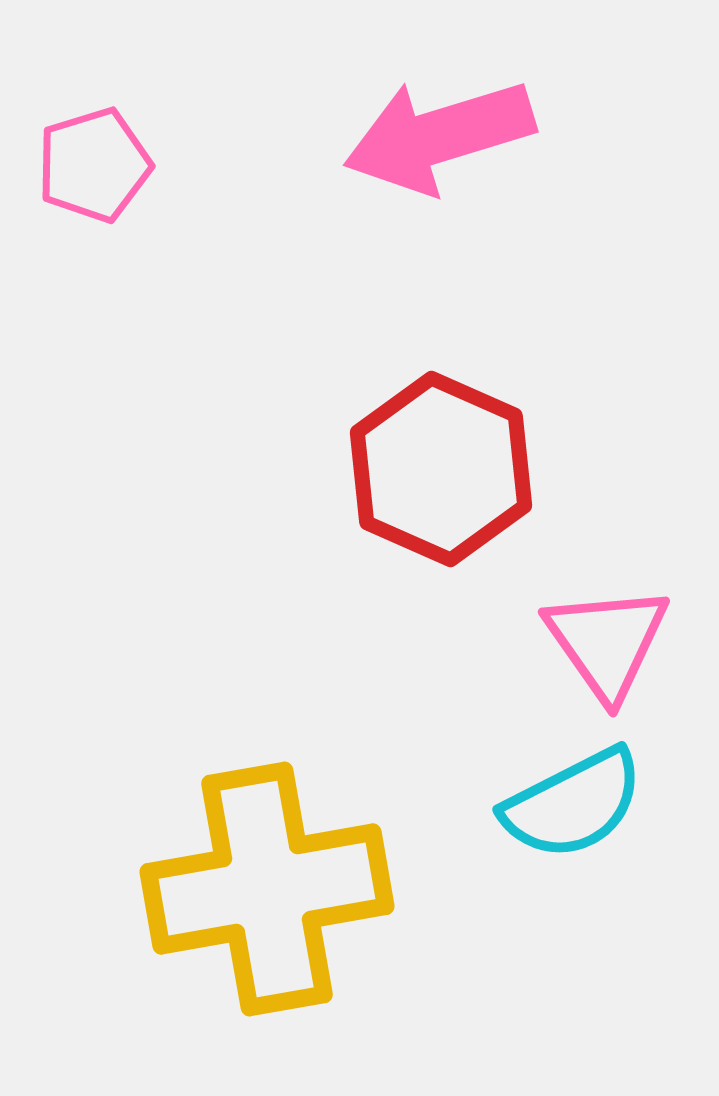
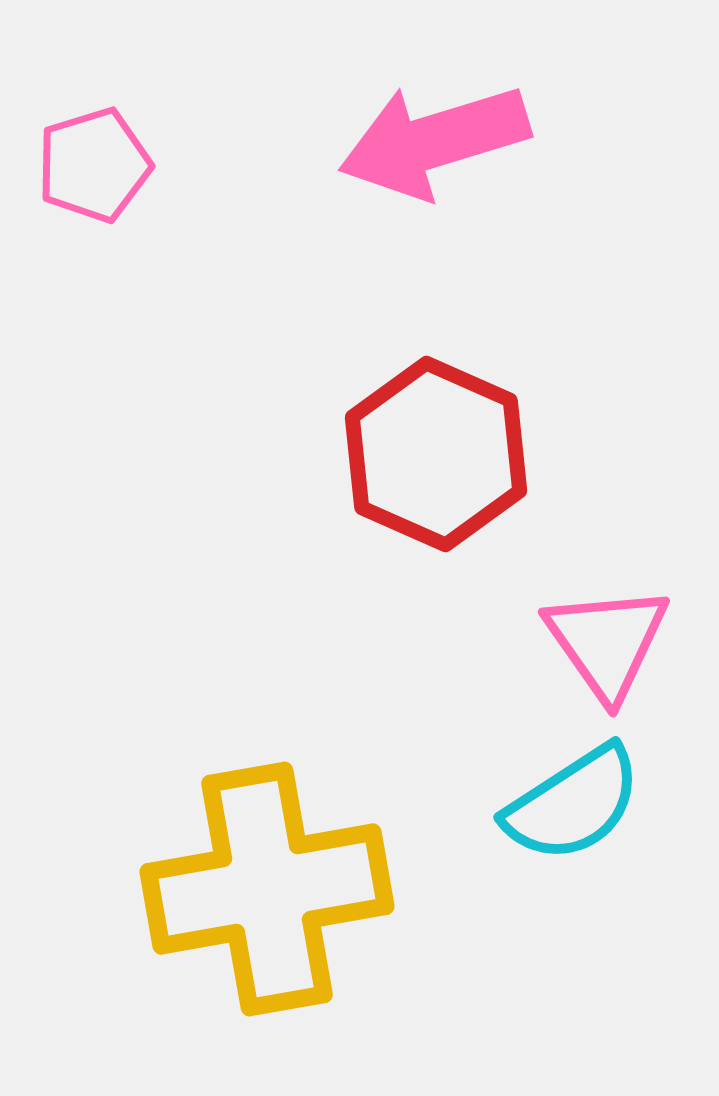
pink arrow: moved 5 px left, 5 px down
red hexagon: moved 5 px left, 15 px up
cyan semicircle: rotated 6 degrees counterclockwise
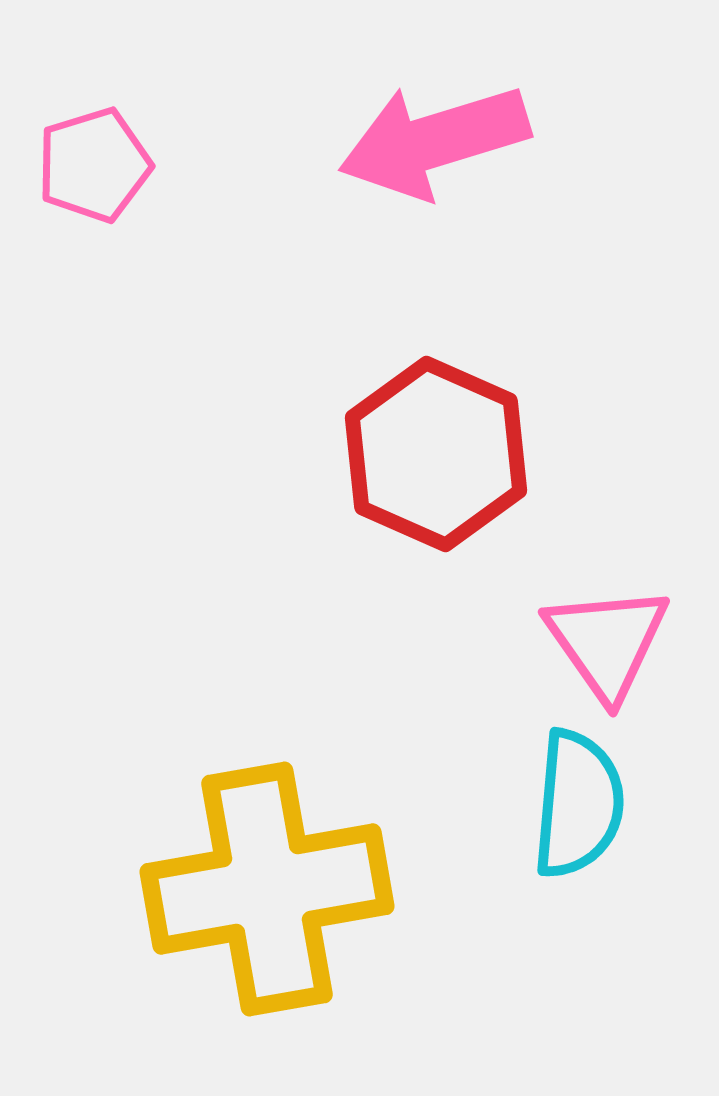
cyan semicircle: moved 5 px right; rotated 52 degrees counterclockwise
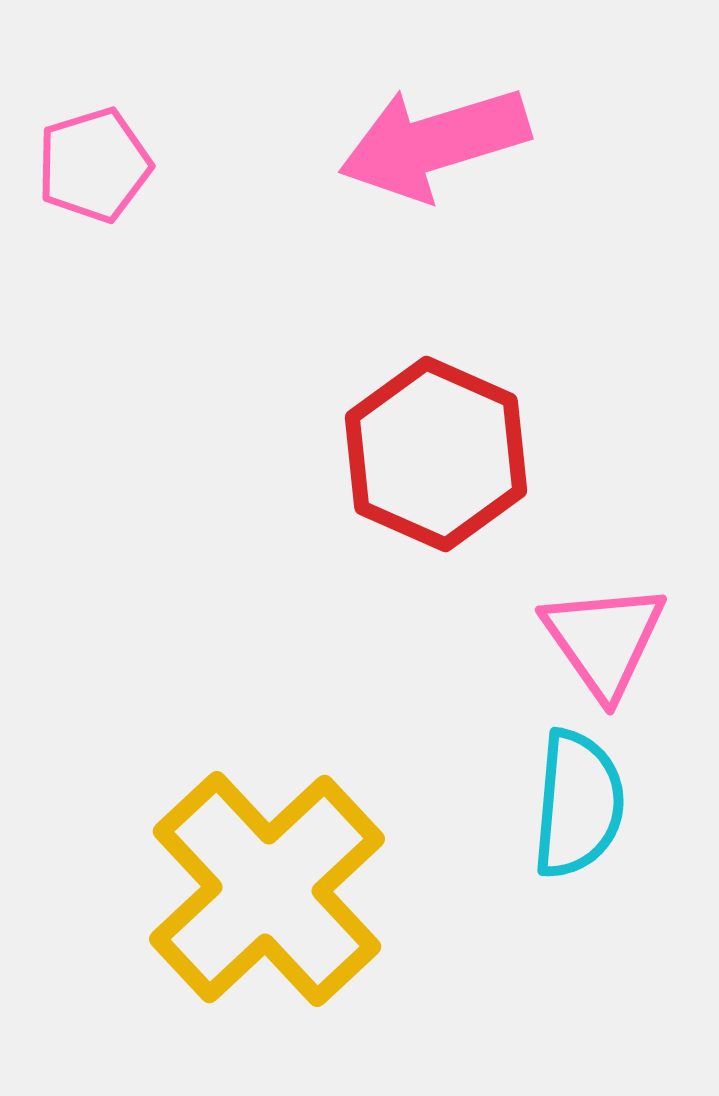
pink arrow: moved 2 px down
pink triangle: moved 3 px left, 2 px up
yellow cross: rotated 33 degrees counterclockwise
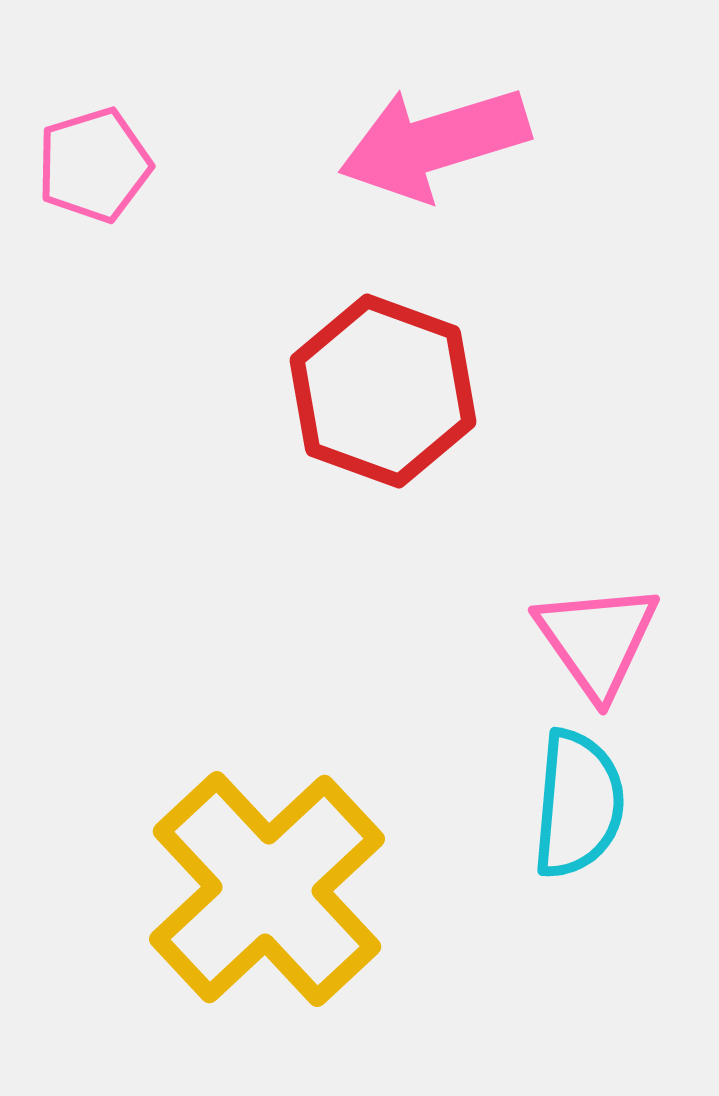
red hexagon: moved 53 px left, 63 px up; rotated 4 degrees counterclockwise
pink triangle: moved 7 px left
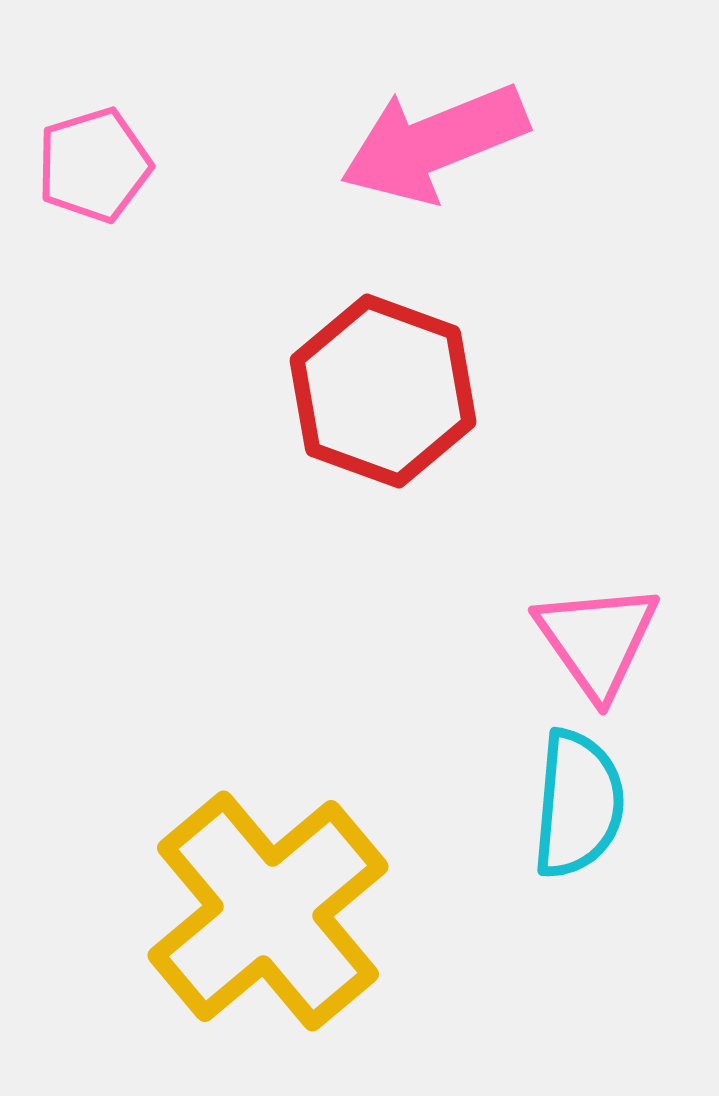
pink arrow: rotated 5 degrees counterclockwise
yellow cross: moved 1 px right, 22 px down; rotated 3 degrees clockwise
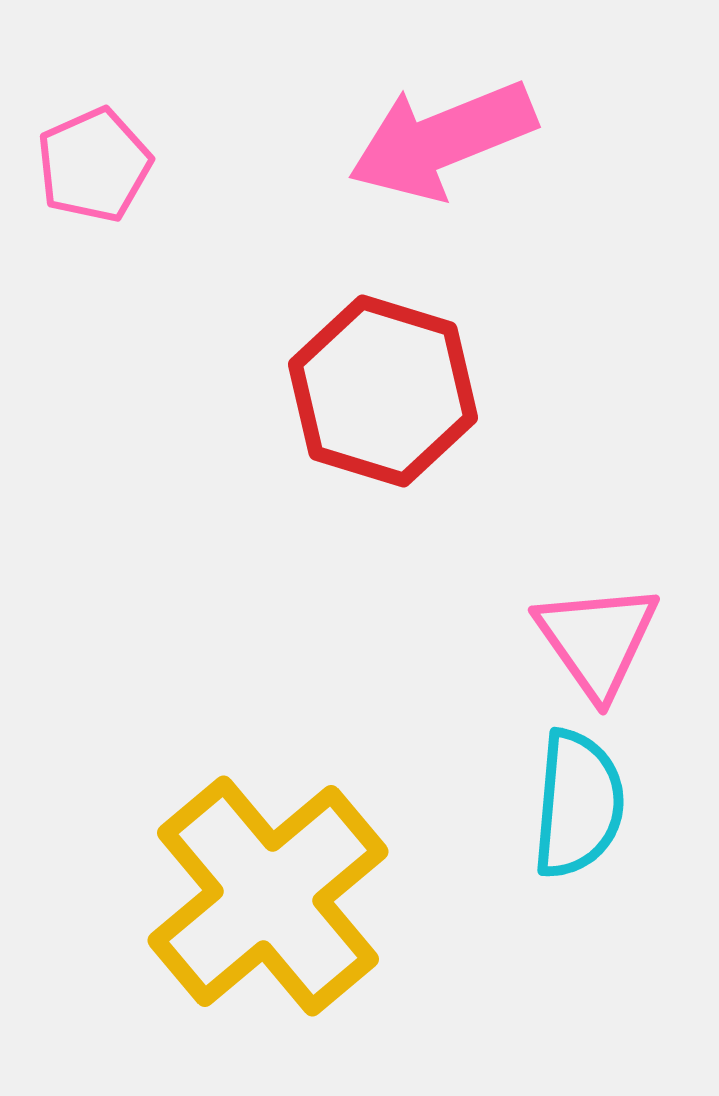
pink arrow: moved 8 px right, 3 px up
pink pentagon: rotated 7 degrees counterclockwise
red hexagon: rotated 3 degrees counterclockwise
yellow cross: moved 15 px up
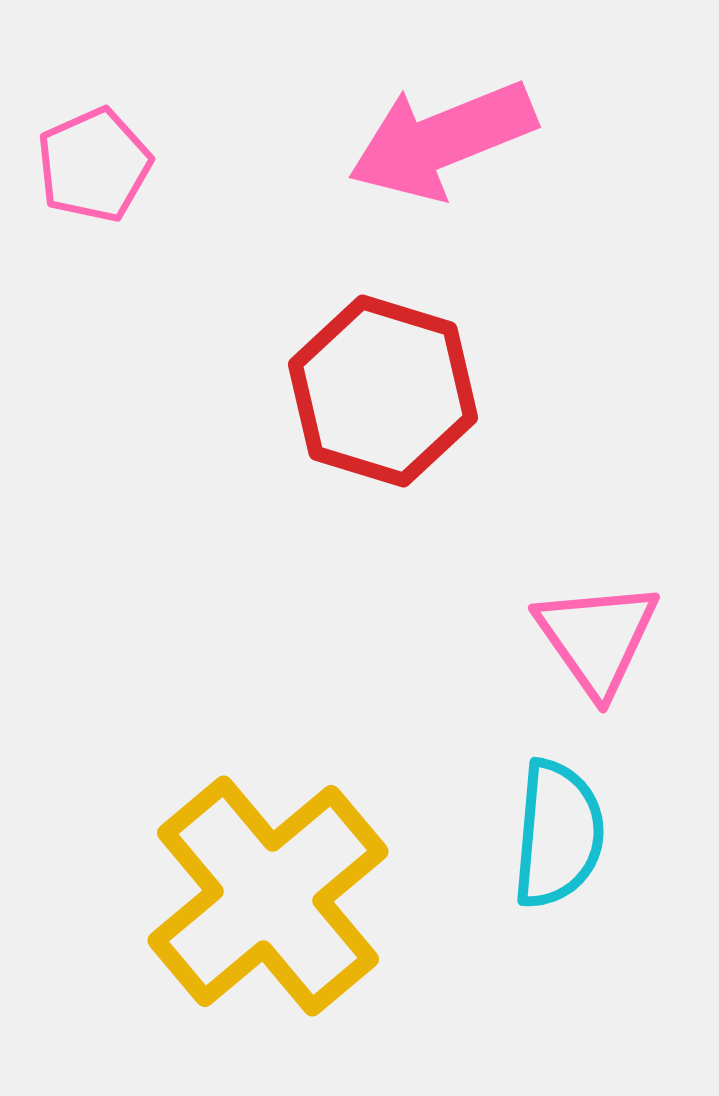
pink triangle: moved 2 px up
cyan semicircle: moved 20 px left, 30 px down
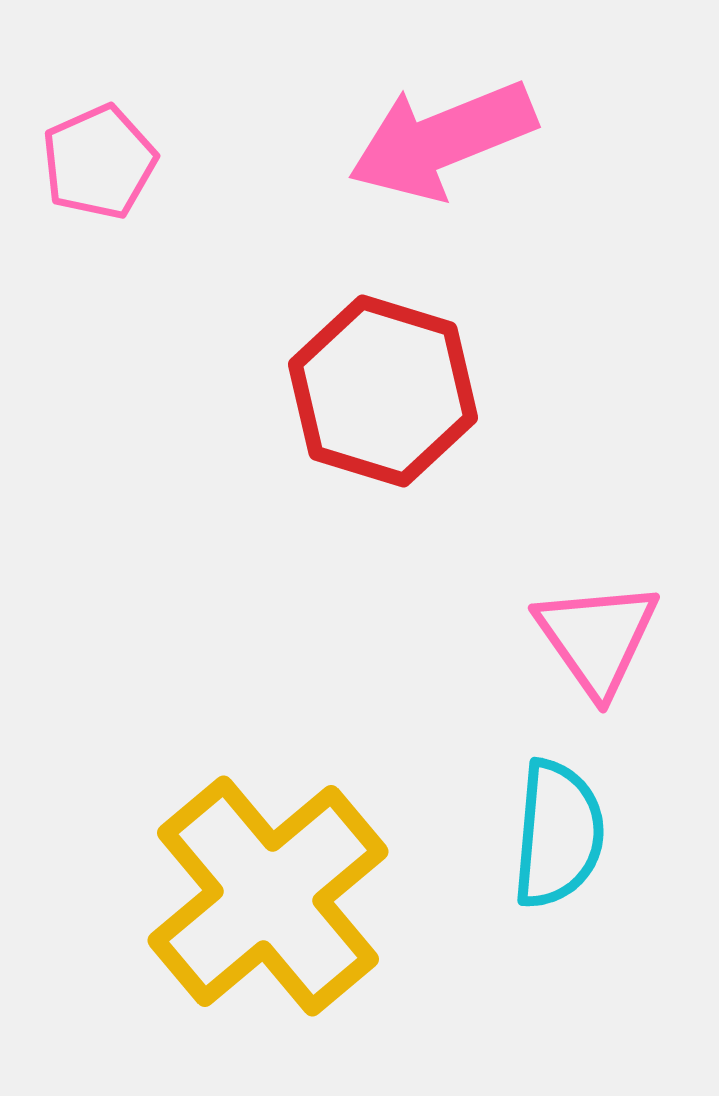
pink pentagon: moved 5 px right, 3 px up
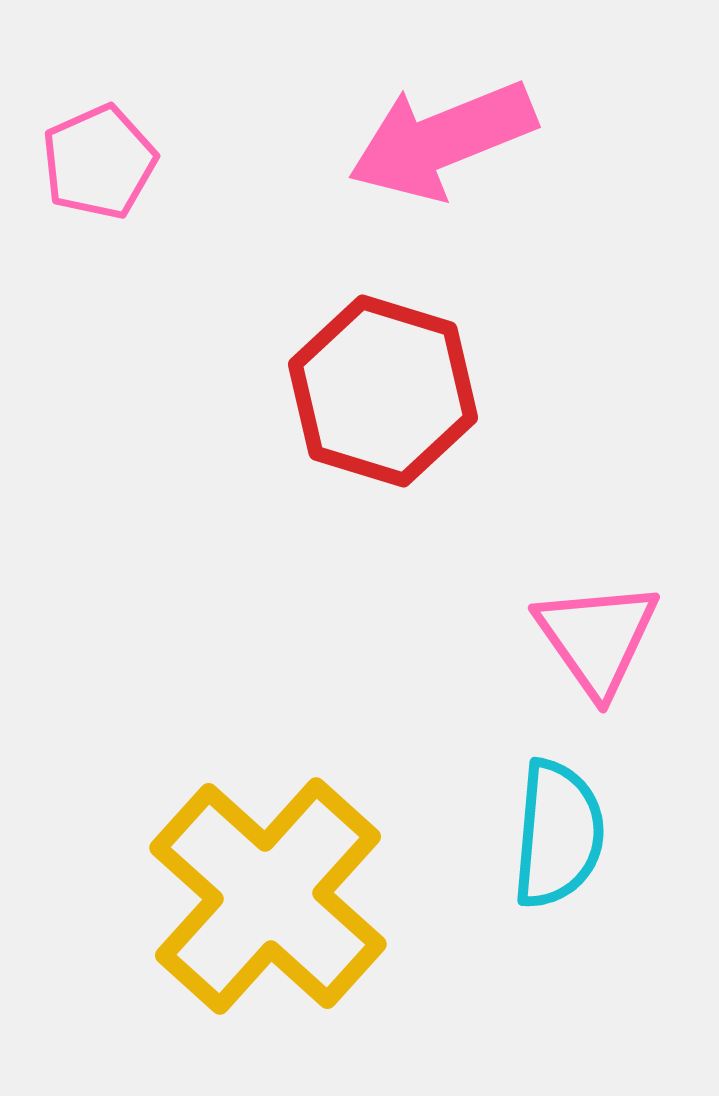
yellow cross: rotated 8 degrees counterclockwise
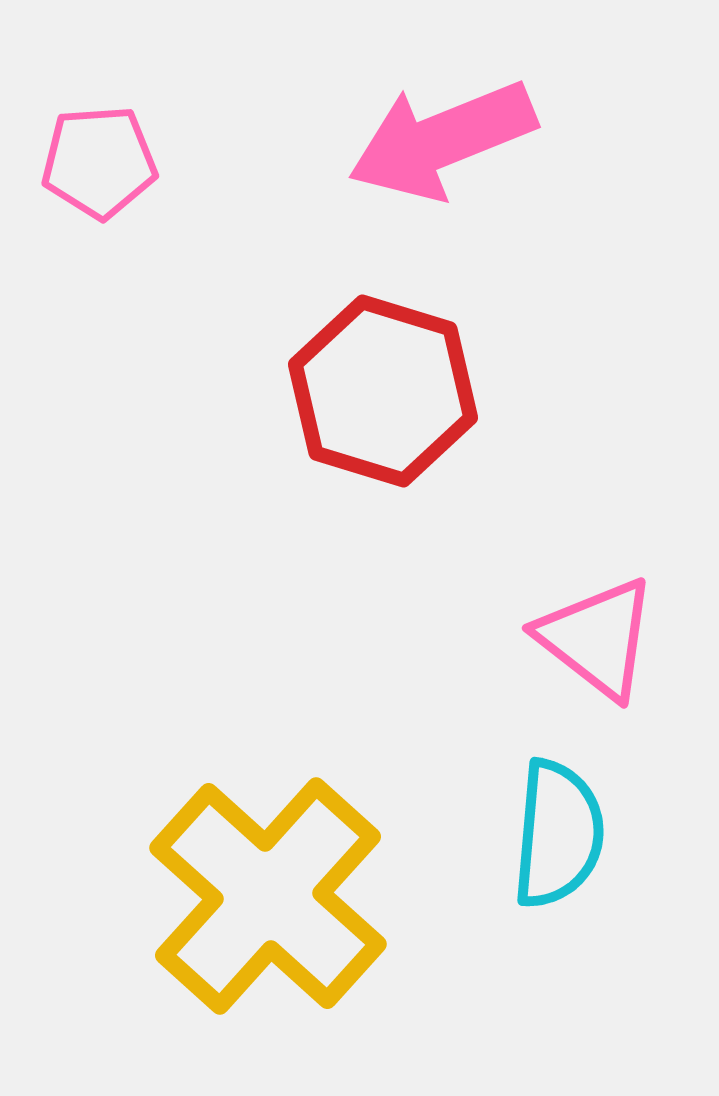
pink pentagon: rotated 20 degrees clockwise
pink triangle: rotated 17 degrees counterclockwise
